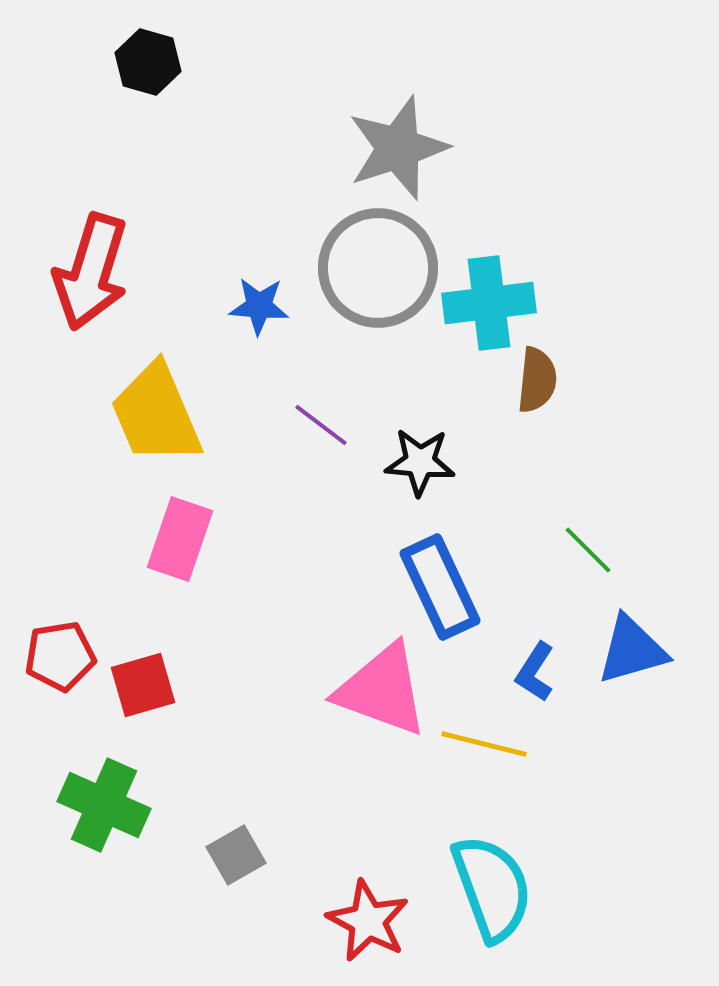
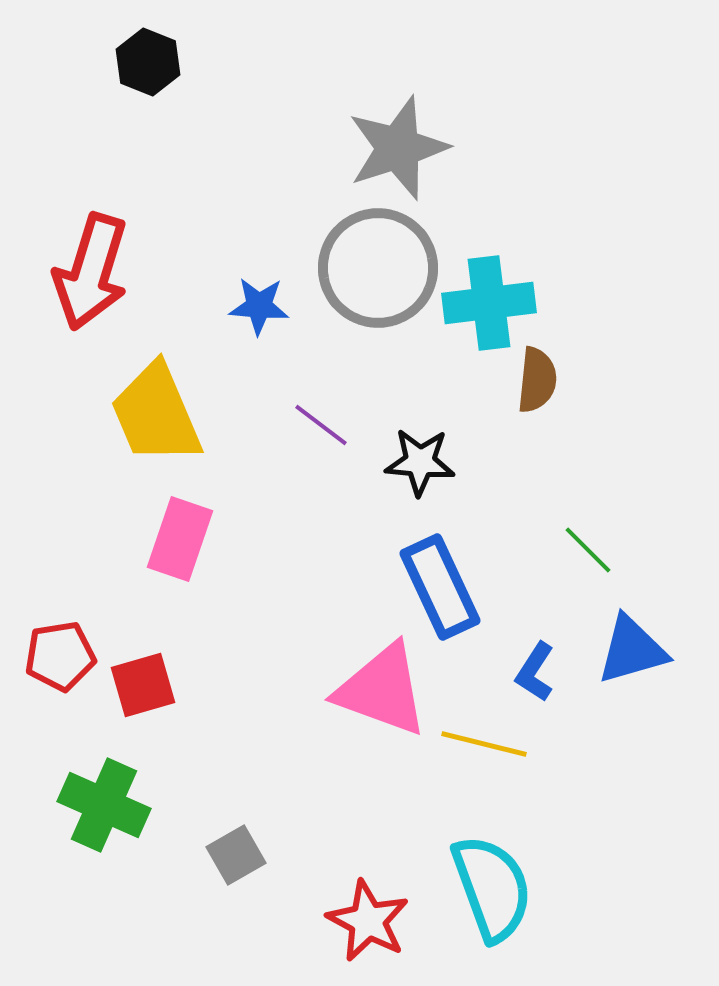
black hexagon: rotated 6 degrees clockwise
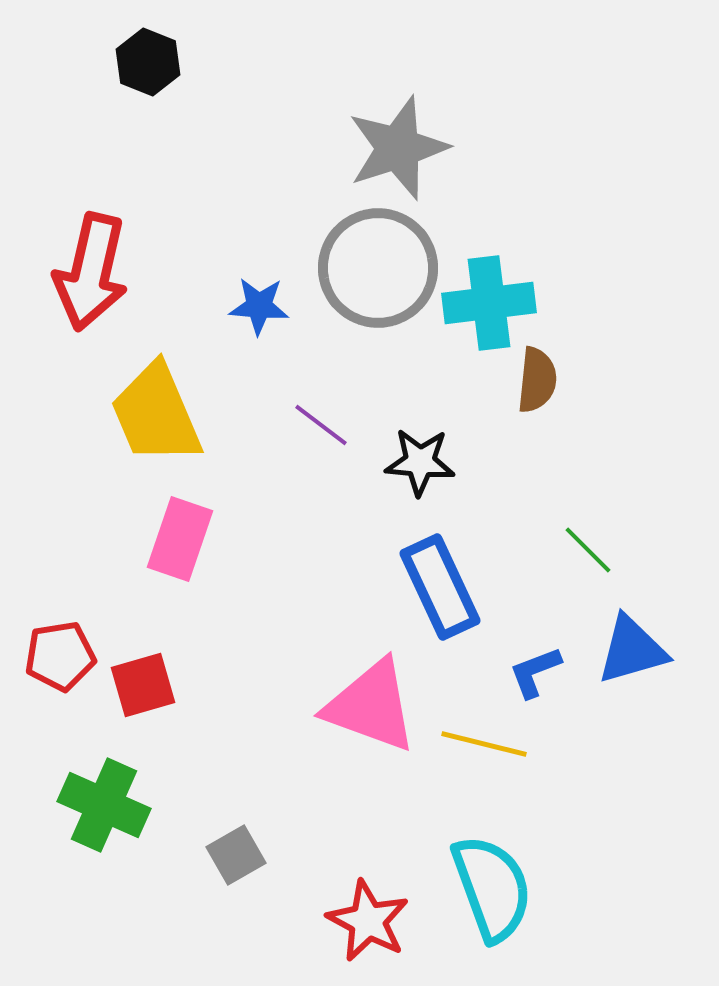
red arrow: rotated 4 degrees counterclockwise
blue L-shape: rotated 36 degrees clockwise
pink triangle: moved 11 px left, 16 px down
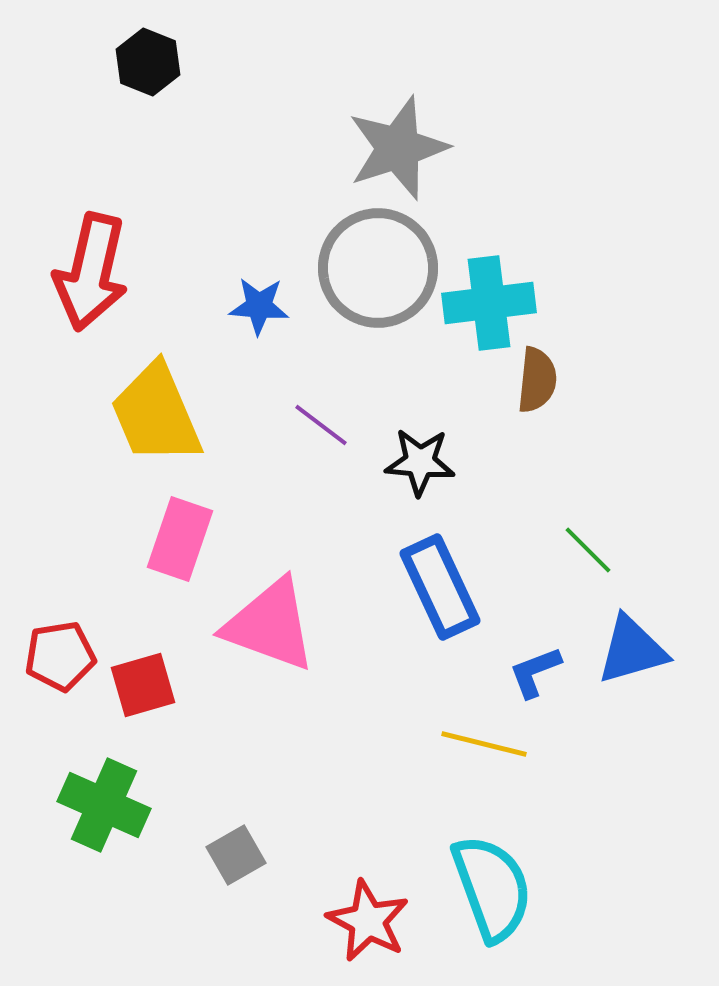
pink triangle: moved 101 px left, 81 px up
